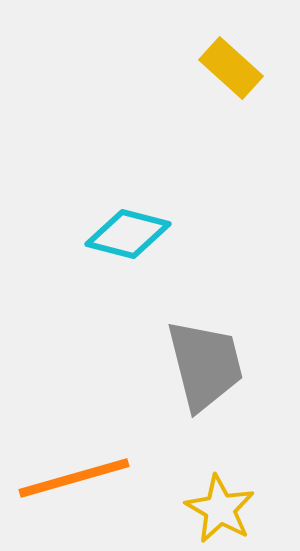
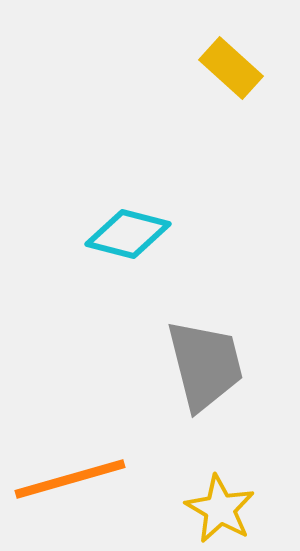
orange line: moved 4 px left, 1 px down
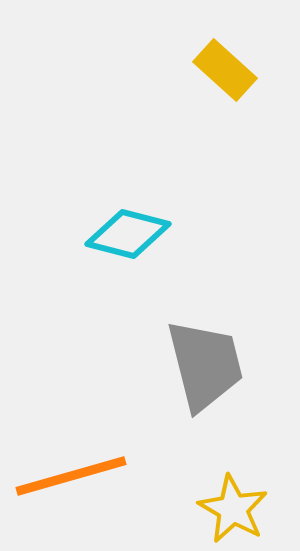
yellow rectangle: moved 6 px left, 2 px down
orange line: moved 1 px right, 3 px up
yellow star: moved 13 px right
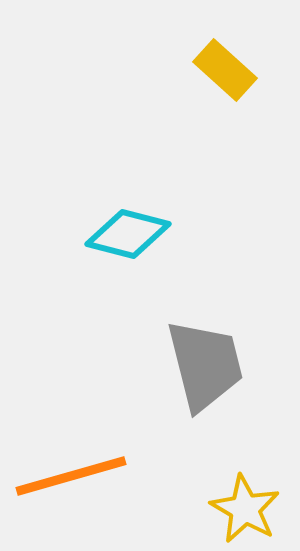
yellow star: moved 12 px right
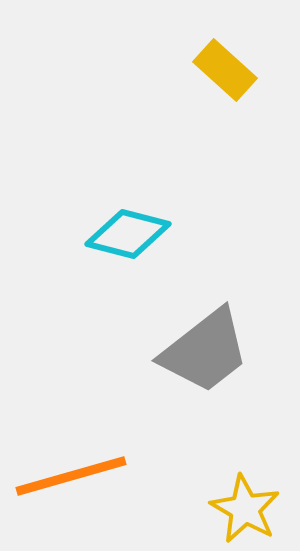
gray trapezoid: moved 14 px up; rotated 66 degrees clockwise
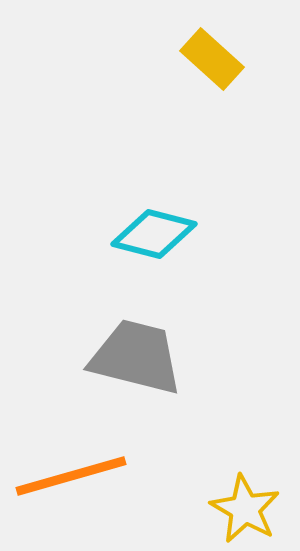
yellow rectangle: moved 13 px left, 11 px up
cyan diamond: moved 26 px right
gray trapezoid: moved 69 px left, 6 px down; rotated 128 degrees counterclockwise
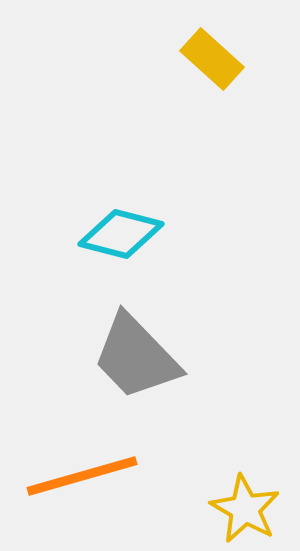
cyan diamond: moved 33 px left
gray trapezoid: rotated 148 degrees counterclockwise
orange line: moved 11 px right
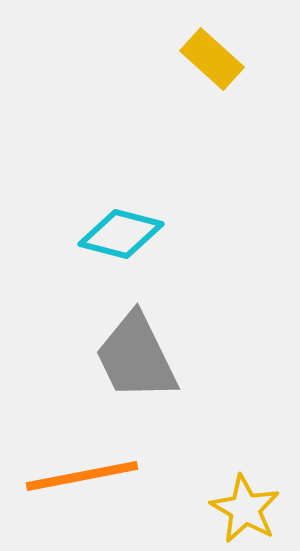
gray trapezoid: rotated 18 degrees clockwise
orange line: rotated 5 degrees clockwise
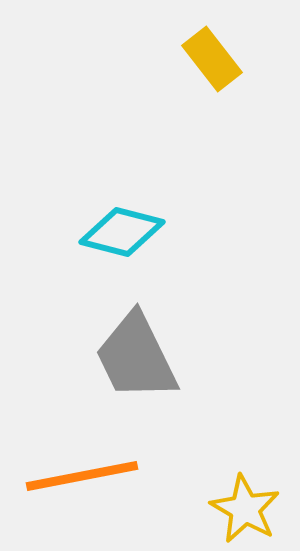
yellow rectangle: rotated 10 degrees clockwise
cyan diamond: moved 1 px right, 2 px up
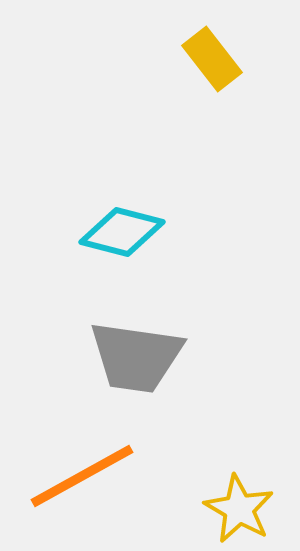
gray trapezoid: rotated 56 degrees counterclockwise
orange line: rotated 18 degrees counterclockwise
yellow star: moved 6 px left
